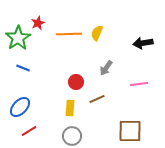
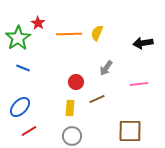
red star: rotated 16 degrees counterclockwise
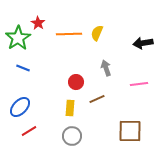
gray arrow: rotated 126 degrees clockwise
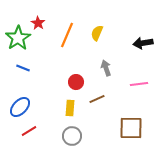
orange line: moved 2 px left, 1 px down; rotated 65 degrees counterclockwise
brown square: moved 1 px right, 3 px up
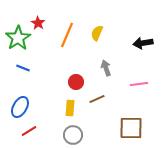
blue ellipse: rotated 15 degrees counterclockwise
gray circle: moved 1 px right, 1 px up
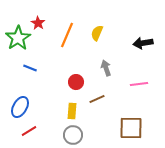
blue line: moved 7 px right
yellow rectangle: moved 2 px right, 3 px down
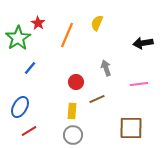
yellow semicircle: moved 10 px up
blue line: rotated 72 degrees counterclockwise
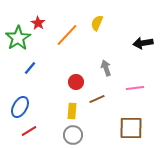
orange line: rotated 20 degrees clockwise
pink line: moved 4 px left, 4 px down
